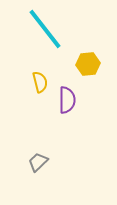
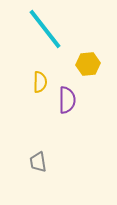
yellow semicircle: rotated 15 degrees clockwise
gray trapezoid: rotated 55 degrees counterclockwise
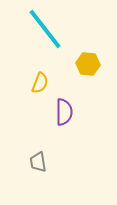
yellow hexagon: rotated 10 degrees clockwise
yellow semicircle: moved 1 px down; rotated 20 degrees clockwise
purple semicircle: moved 3 px left, 12 px down
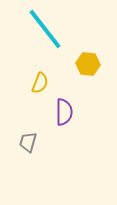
gray trapezoid: moved 10 px left, 20 px up; rotated 25 degrees clockwise
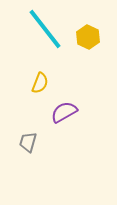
yellow hexagon: moved 27 px up; rotated 20 degrees clockwise
purple semicircle: rotated 120 degrees counterclockwise
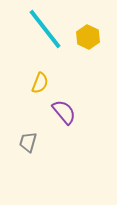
purple semicircle: rotated 80 degrees clockwise
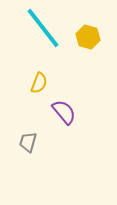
cyan line: moved 2 px left, 1 px up
yellow hexagon: rotated 10 degrees counterclockwise
yellow semicircle: moved 1 px left
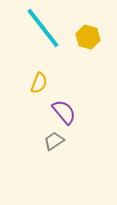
gray trapezoid: moved 26 px right, 1 px up; rotated 40 degrees clockwise
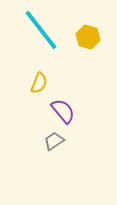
cyan line: moved 2 px left, 2 px down
purple semicircle: moved 1 px left, 1 px up
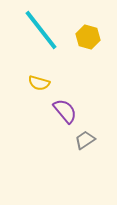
yellow semicircle: rotated 85 degrees clockwise
purple semicircle: moved 2 px right
gray trapezoid: moved 31 px right, 1 px up
